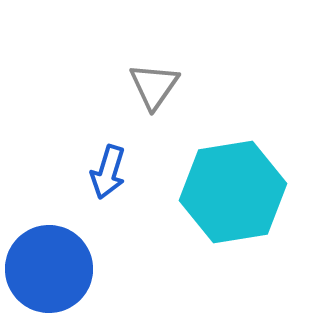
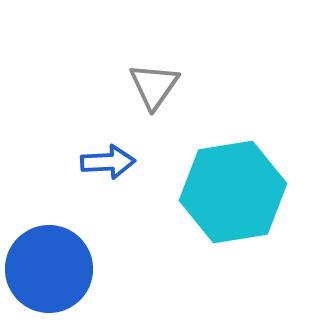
blue arrow: moved 10 px up; rotated 110 degrees counterclockwise
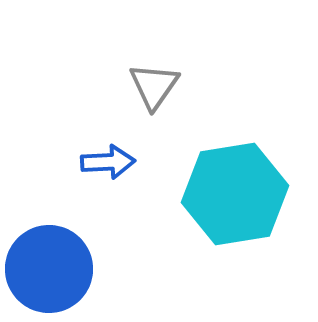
cyan hexagon: moved 2 px right, 2 px down
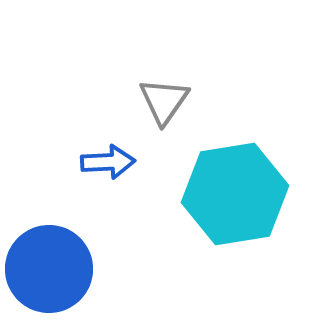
gray triangle: moved 10 px right, 15 px down
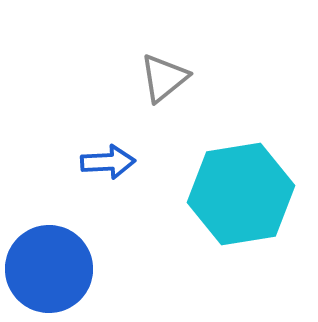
gray triangle: moved 23 px up; rotated 16 degrees clockwise
cyan hexagon: moved 6 px right
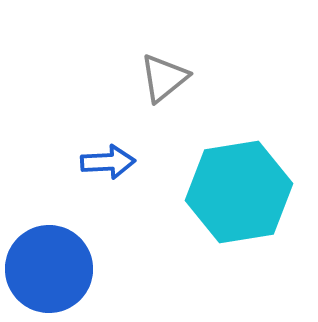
cyan hexagon: moved 2 px left, 2 px up
